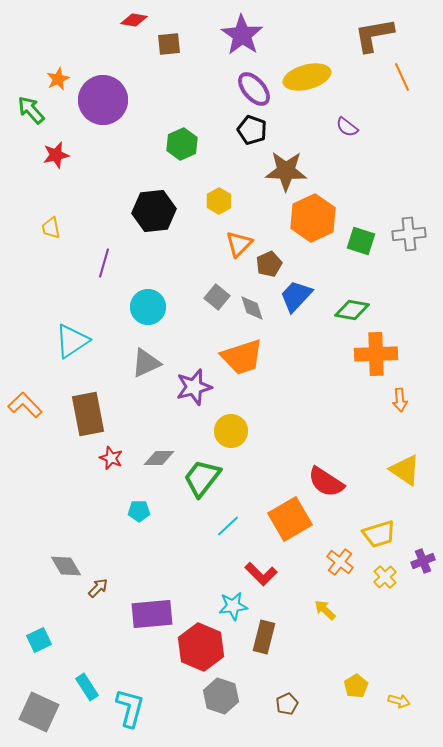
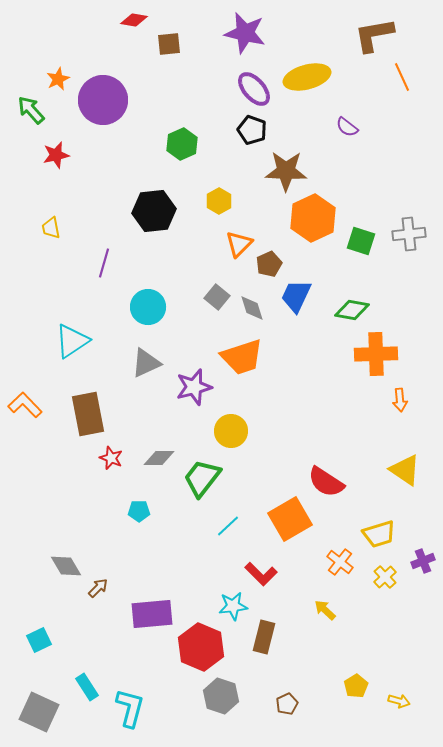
purple star at (242, 35): moved 3 px right, 2 px up; rotated 21 degrees counterclockwise
blue trapezoid at (296, 296): rotated 18 degrees counterclockwise
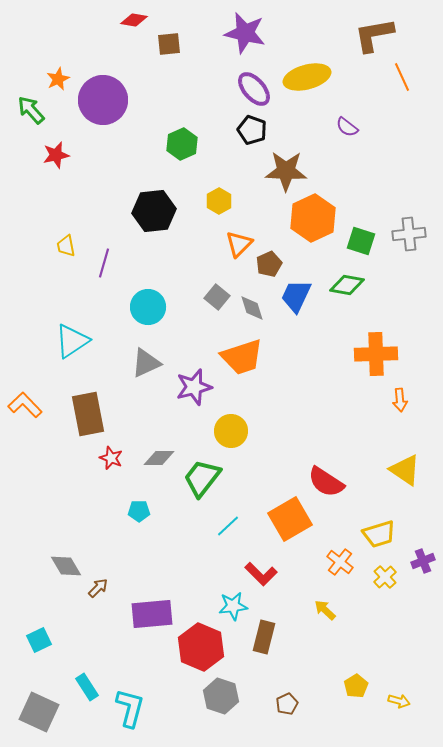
yellow trapezoid at (51, 228): moved 15 px right, 18 px down
green diamond at (352, 310): moved 5 px left, 25 px up
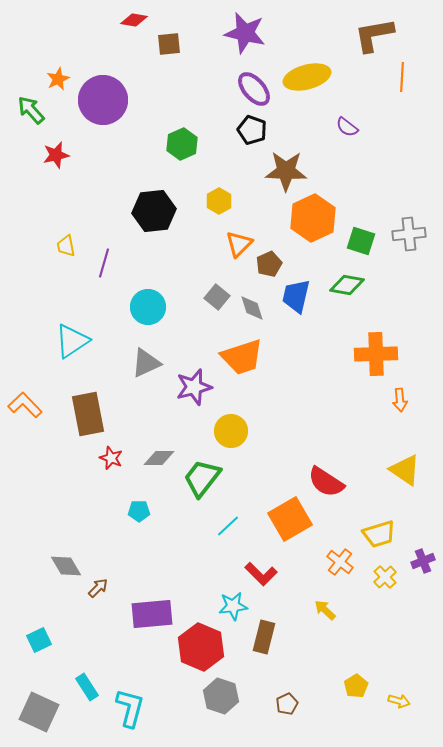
orange line at (402, 77): rotated 28 degrees clockwise
blue trapezoid at (296, 296): rotated 12 degrees counterclockwise
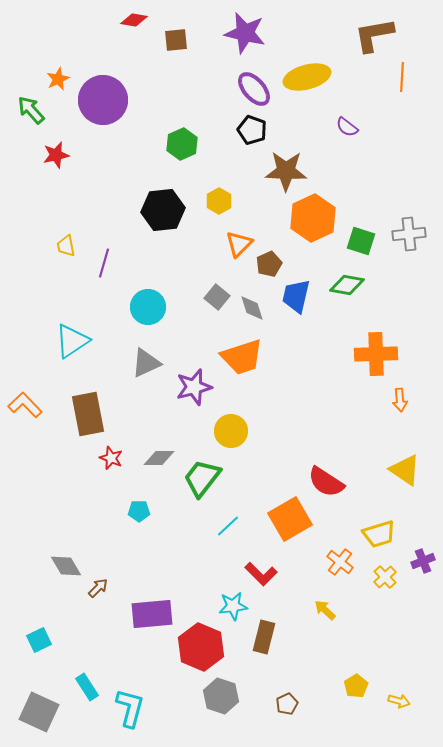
brown square at (169, 44): moved 7 px right, 4 px up
black hexagon at (154, 211): moved 9 px right, 1 px up
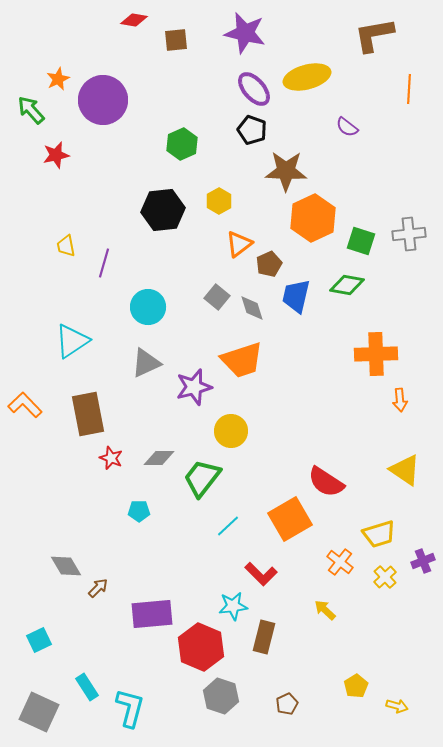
orange line at (402, 77): moved 7 px right, 12 px down
orange triangle at (239, 244): rotated 8 degrees clockwise
orange trapezoid at (242, 357): moved 3 px down
yellow arrow at (399, 701): moved 2 px left, 5 px down
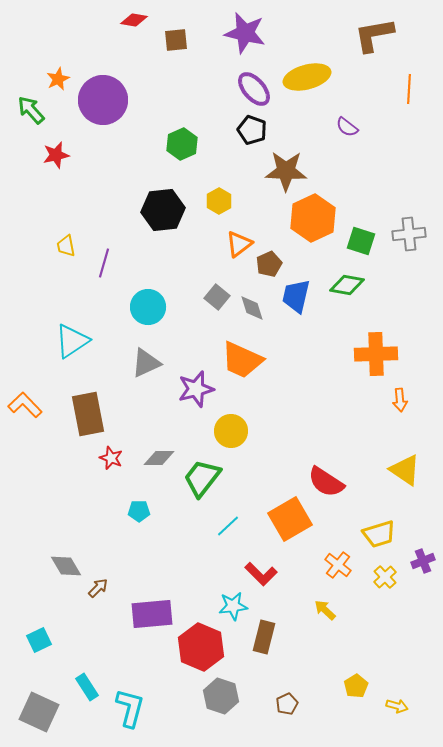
orange trapezoid at (242, 360): rotated 42 degrees clockwise
purple star at (194, 387): moved 2 px right, 2 px down
orange cross at (340, 562): moved 2 px left, 3 px down
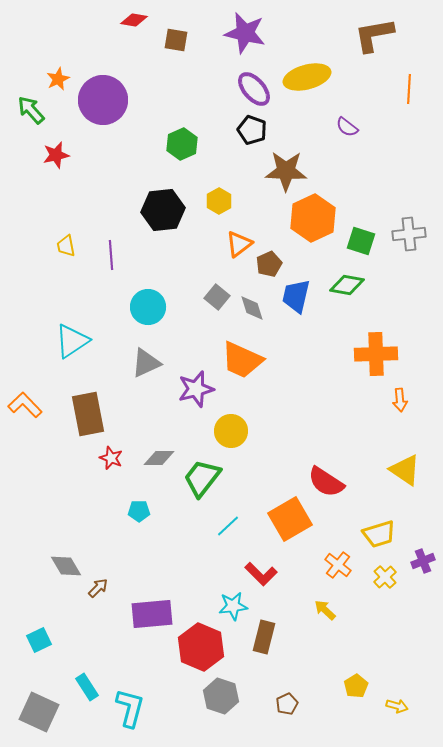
brown square at (176, 40): rotated 15 degrees clockwise
purple line at (104, 263): moved 7 px right, 8 px up; rotated 20 degrees counterclockwise
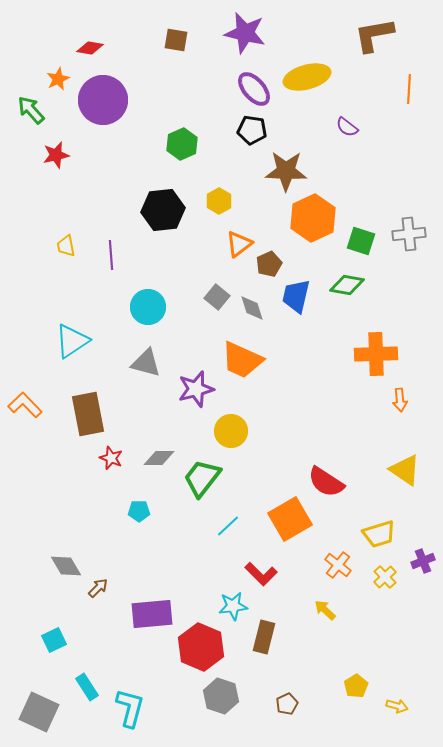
red diamond at (134, 20): moved 44 px left, 28 px down
black pentagon at (252, 130): rotated 12 degrees counterclockwise
gray triangle at (146, 363): rotated 40 degrees clockwise
cyan square at (39, 640): moved 15 px right
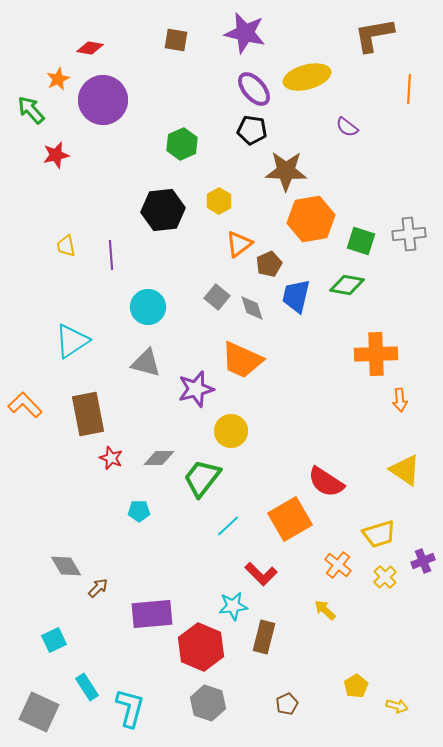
orange hexagon at (313, 218): moved 2 px left, 1 px down; rotated 15 degrees clockwise
gray hexagon at (221, 696): moved 13 px left, 7 px down
